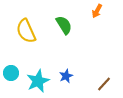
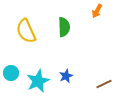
green semicircle: moved 2 px down; rotated 30 degrees clockwise
brown line: rotated 21 degrees clockwise
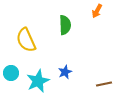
green semicircle: moved 1 px right, 2 px up
yellow semicircle: moved 9 px down
blue star: moved 1 px left, 4 px up
brown line: rotated 14 degrees clockwise
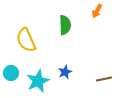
brown line: moved 5 px up
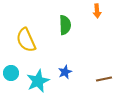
orange arrow: rotated 32 degrees counterclockwise
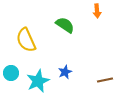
green semicircle: rotated 54 degrees counterclockwise
brown line: moved 1 px right, 1 px down
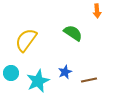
green semicircle: moved 8 px right, 8 px down
yellow semicircle: rotated 60 degrees clockwise
brown line: moved 16 px left
